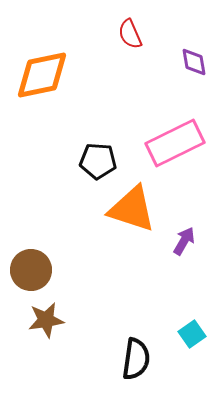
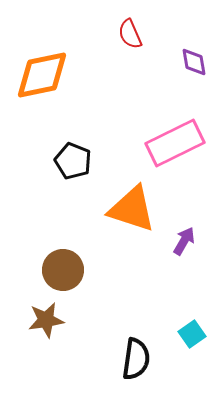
black pentagon: moved 25 px left; rotated 18 degrees clockwise
brown circle: moved 32 px right
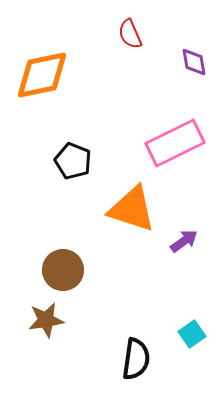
purple arrow: rotated 24 degrees clockwise
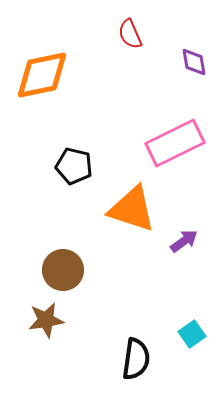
black pentagon: moved 1 px right, 5 px down; rotated 9 degrees counterclockwise
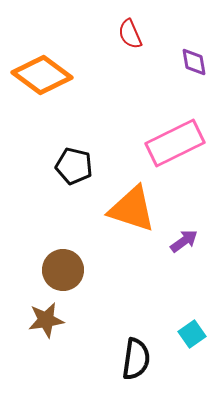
orange diamond: rotated 48 degrees clockwise
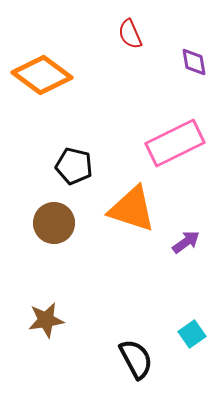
purple arrow: moved 2 px right, 1 px down
brown circle: moved 9 px left, 47 px up
black semicircle: rotated 36 degrees counterclockwise
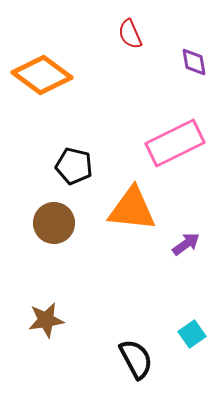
orange triangle: rotated 12 degrees counterclockwise
purple arrow: moved 2 px down
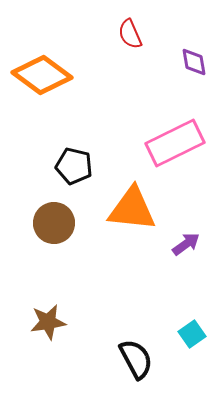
brown star: moved 2 px right, 2 px down
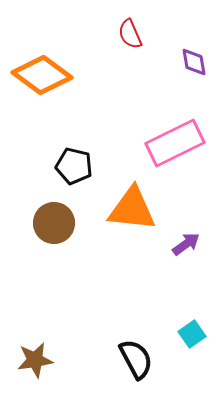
brown star: moved 13 px left, 38 px down
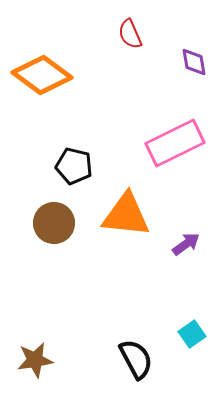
orange triangle: moved 6 px left, 6 px down
